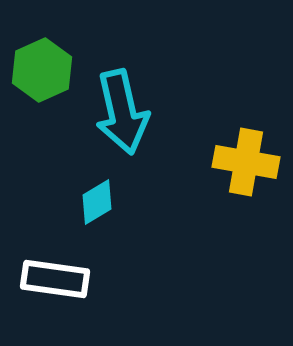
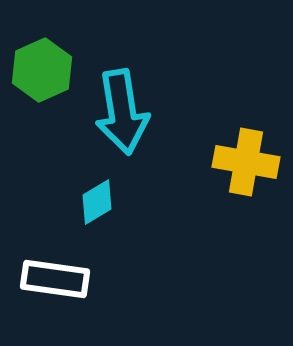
cyan arrow: rotated 4 degrees clockwise
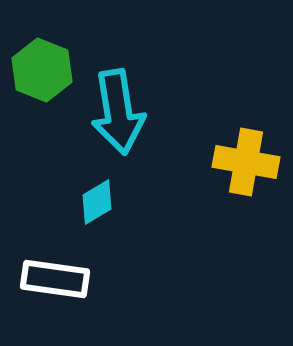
green hexagon: rotated 14 degrees counterclockwise
cyan arrow: moved 4 px left
